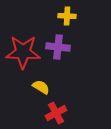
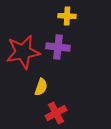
red star: rotated 12 degrees counterclockwise
yellow semicircle: rotated 78 degrees clockwise
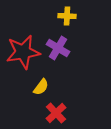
purple cross: moved 1 px down; rotated 25 degrees clockwise
yellow semicircle: rotated 18 degrees clockwise
red cross: rotated 15 degrees counterclockwise
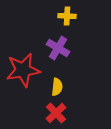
red star: moved 18 px down
yellow semicircle: moved 16 px right; rotated 30 degrees counterclockwise
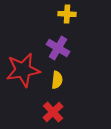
yellow cross: moved 2 px up
yellow semicircle: moved 7 px up
red cross: moved 3 px left, 1 px up
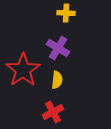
yellow cross: moved 1 px left, 1 px up
red star: rotated 24 degrees counterclockwise
red cross: rotated 15 degrees clockwise
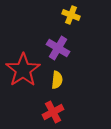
yellow cross: moved 5 px right, 2 px down; rotated 18 degrees clockwise
